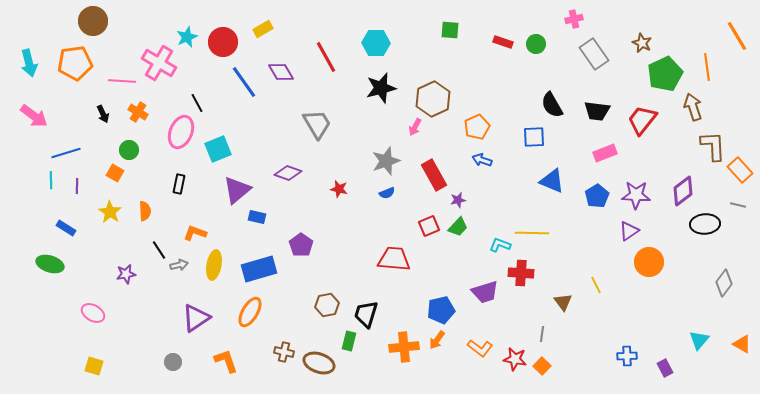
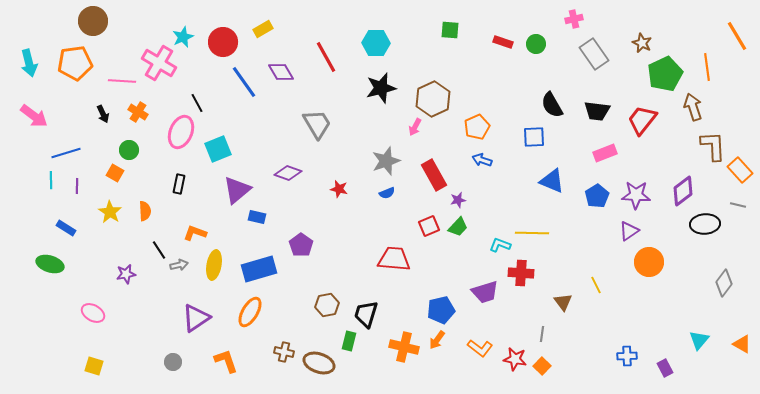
cyan star at (187, 37): moved 4 px left
orange cross at (404, 347): rotated 20 degrees clockwise
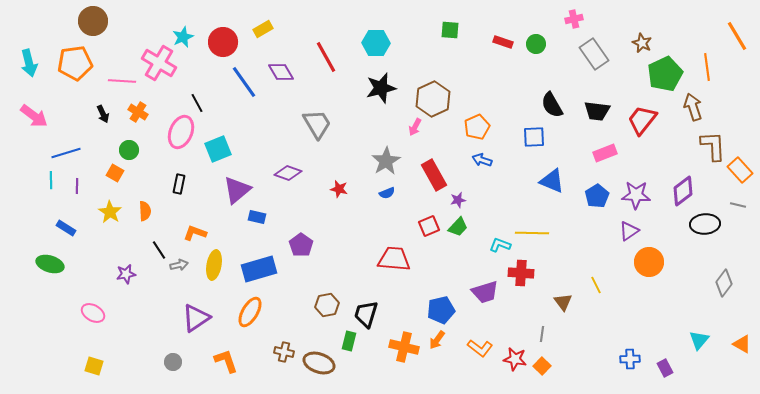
gray star at (386, 161): rotated 12 degrees counterclockwise
blue cross at (627, 356): moved 3 px right, 3 px down
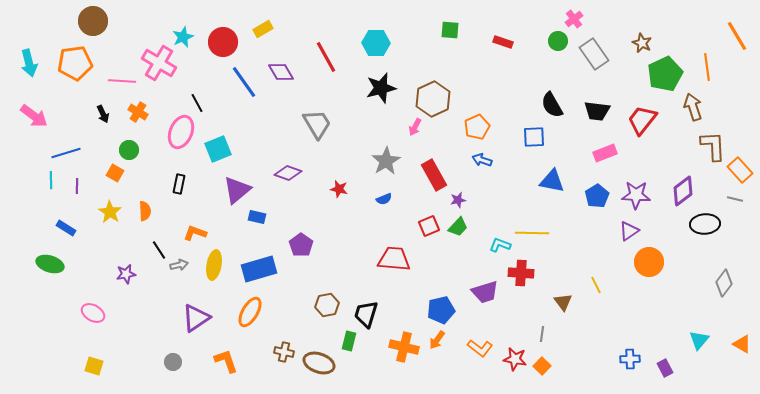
pink cross at (574, 19): rotated 24 degrees counterclockwise
green circle at (536, 44): moved 22 px right, 3 px up
blue triangle at (552, 181): rotated 12 degrees counterclockwise
blue semicircle at (387, 193): moved 3 px left, 6 px down
gray line at (738, 205): moved 3 px left, 6 px up
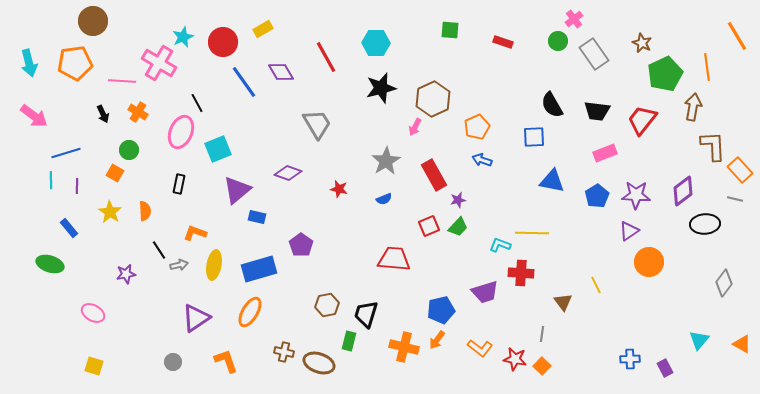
brown arrow at (693, 107): rotated 28 degrees clockwise
blue rectangle at (66, 228): moved 3 px right; rotated 18 degrees clockwise
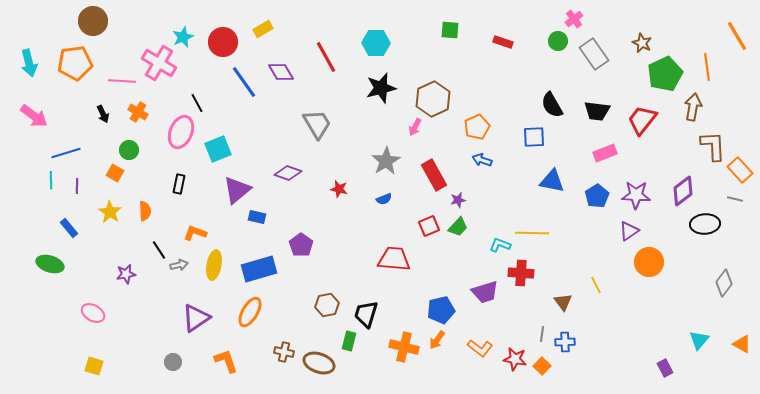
blue cross at (630, 359): moved 65 px left, 17 px up
